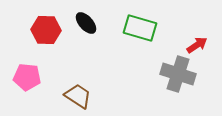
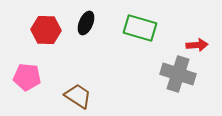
black ellipse: rotated 65 degrees clockwise
red arrow: rotated 30 degrees clockwise
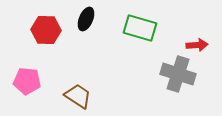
black ellipse: moved 4 px up
pink pentagon: moved 4 px down
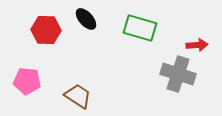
black ellipse: rotated 65 degrees counterclockwise
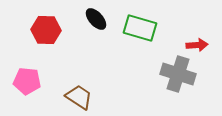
black ellipse: moved 10 px right
brown trapezoid: moved 1 px right, 1 px down
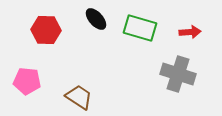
red arrow: moved 7 px left, 13 px up
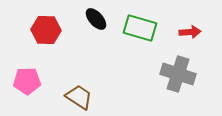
pink pentagon: rotated 8 degrees counterclockwise
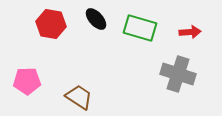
red hexagon: moved 5 px right, 6 px up; rotated 8 degrees clockwise
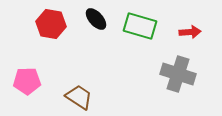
green rectangle: moved 2 px up
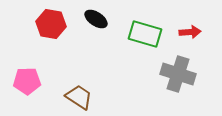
black ellipse: rotated 15 degrees counterclockwise
green rectangle: moved 5 px right, 8 px down
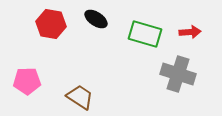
brown trapezoid: moved 1 px right
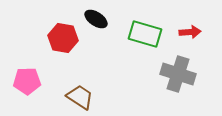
red hexagon: moved 12 px right, 14 px down
